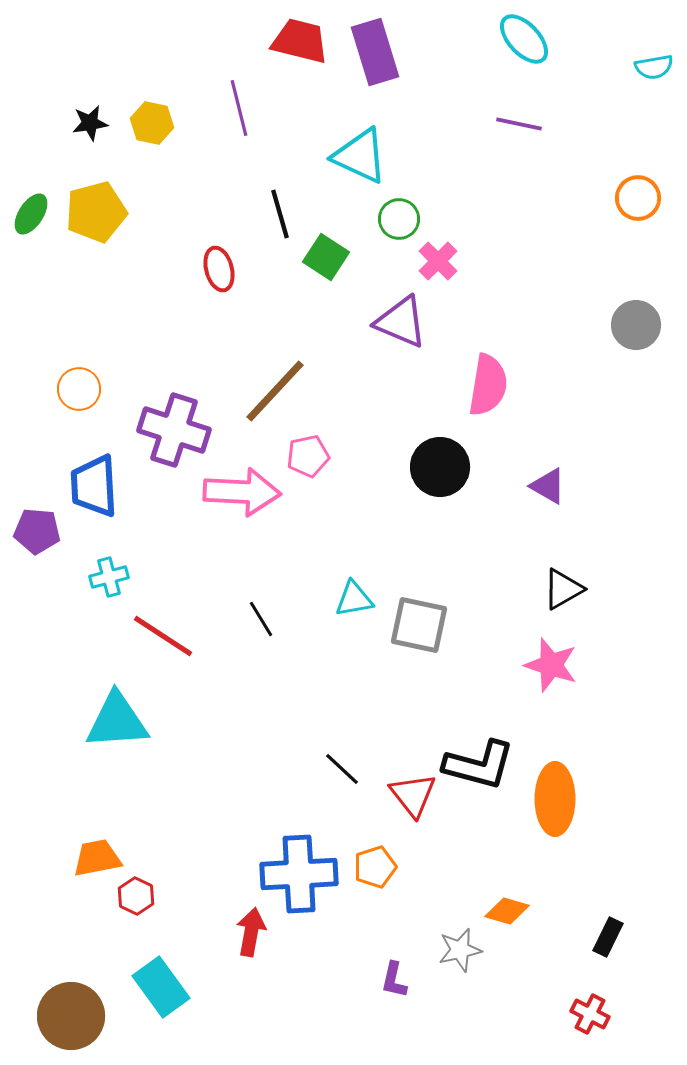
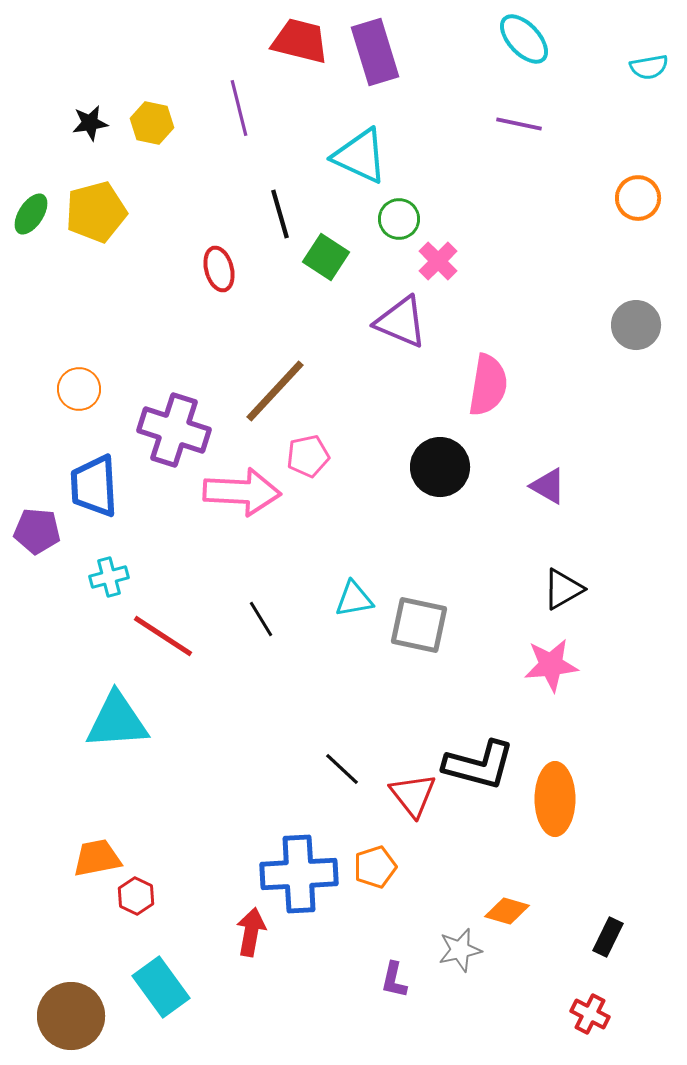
cyan semicircle at (654, 67): moved 5 px left
pink star at (551, 665): rotated 24 degrees counterclockwise
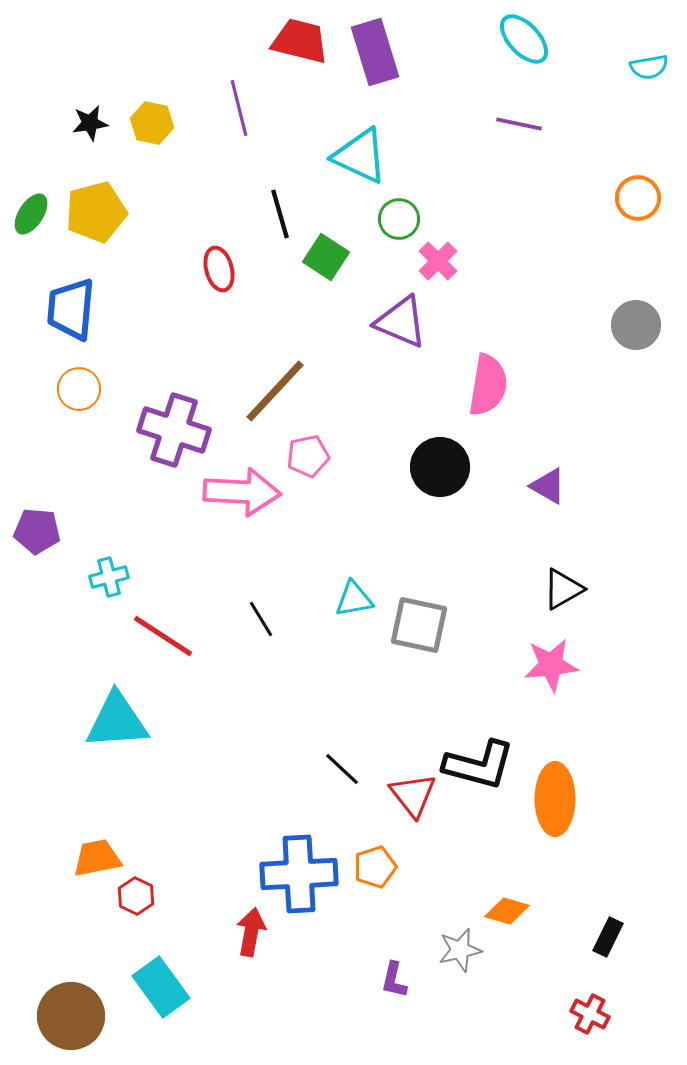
blue trapezoid at (94, 486): moved 23 px left, 177 px up; rotated 8 degrees clockwise
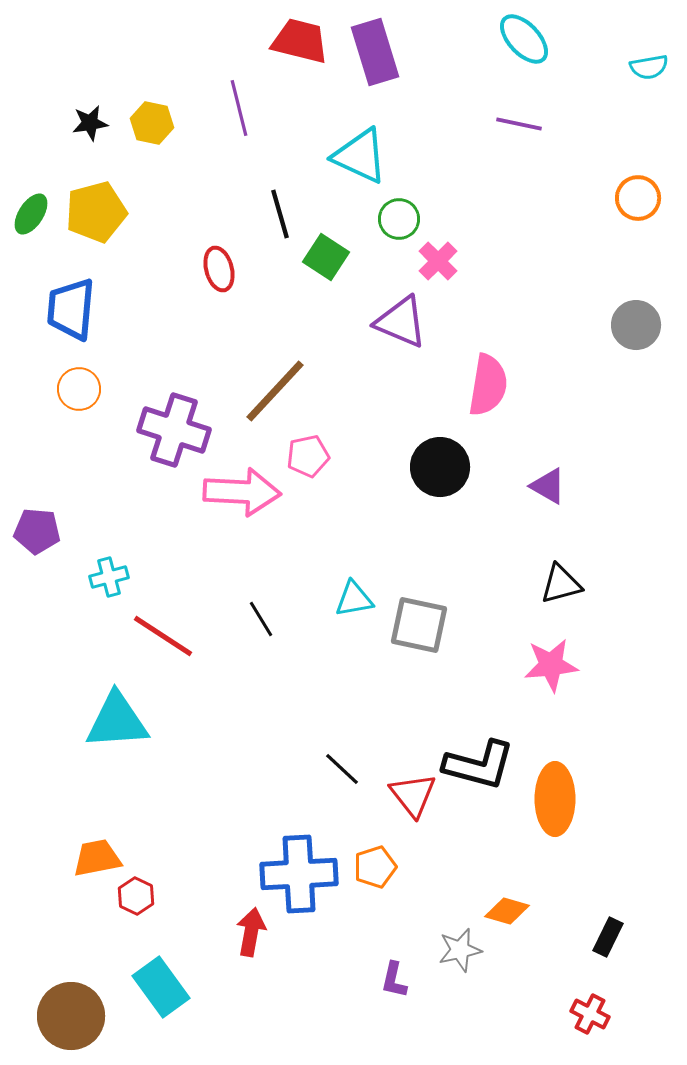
black triangle at (563, 589): moved 2 px left, 5 px up; rotated 15 degrees clockwise
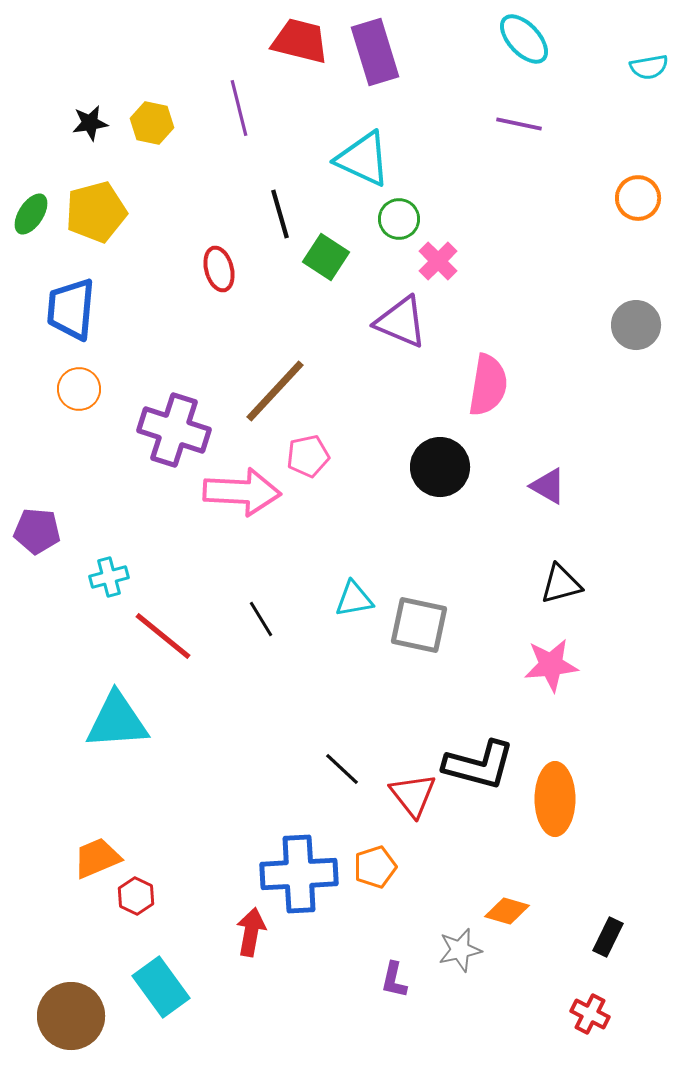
cyan triangle at (360, 156): moved 3 px right, 3 px down
red line at (163, 636): rotated 6 degrees clockwise
orange trapezoid at (97, 858): rotated 12 degrees counterclockwise
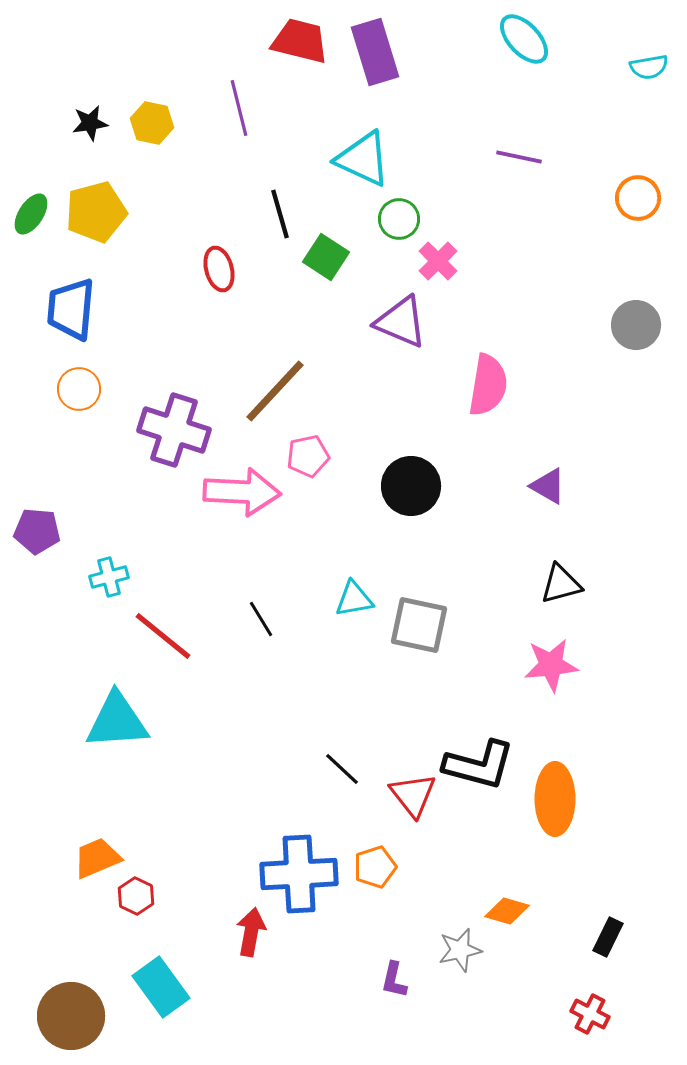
purple line at (519, 124): moved 33 px down
black circle at (440, 467): moved 29 px left, 19 px down
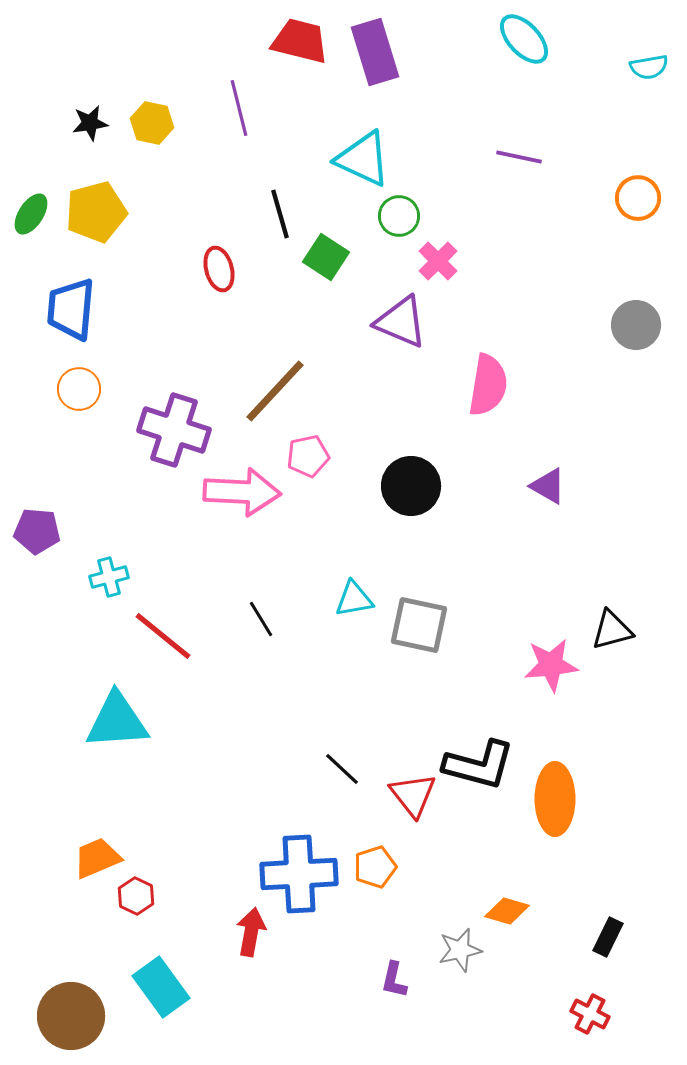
green circle at (399, 219): moved 3 px up
black triangle at (561, 584): moved 51 px right, 46 px down
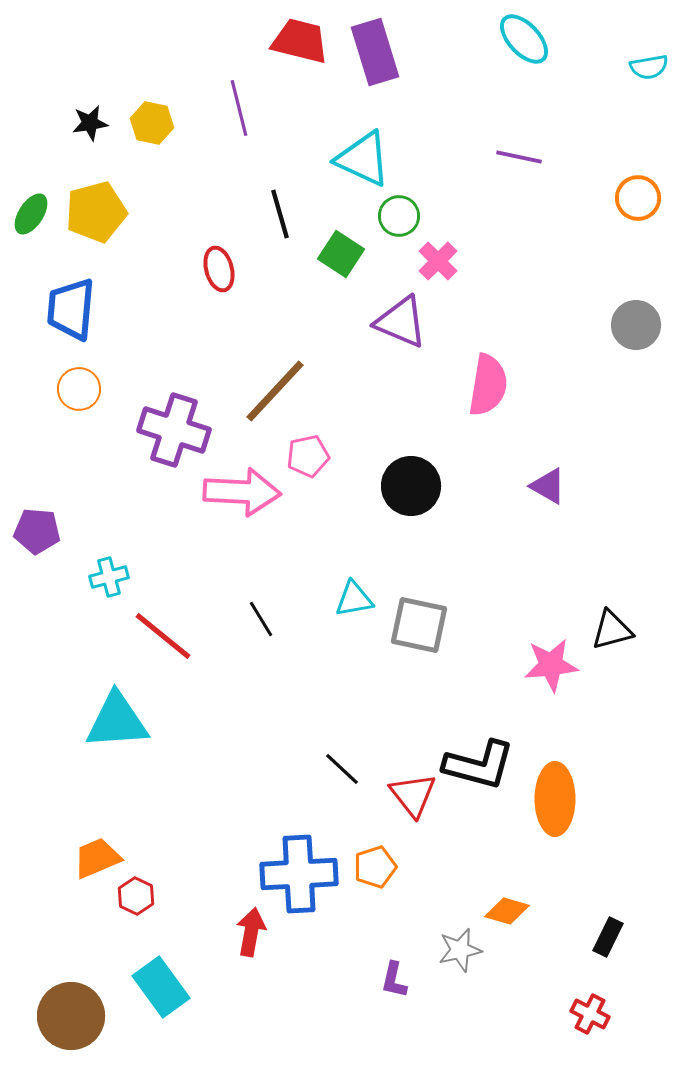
green square at (326, 257): moved 15 px right, 3 px up
